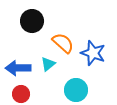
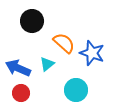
orange semicircle: moved 1 px right
blue star: moved 1 px left
cyan triangle: moved 1 px left
blue arrow: rotated 25 degrees clockwise
red circle: moved 1 px up
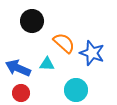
cyan triangle: rotated 42 degrees clockwise
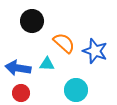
blue star: moved 3 px right, 2 px up
blue arrow: rotated 15 degrees counterclockwise
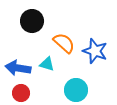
cyan triangle: rotated 14 degrees clockwise
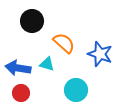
blue star: moved 5 px right, 3 px down
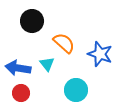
cyan triangle: rotated 35 degrees clockwise
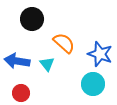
black circle: moved 2 px up
blue arrow: moved 1 px left, 7 px up
cyan circle: moved 17 px right, 6 px up
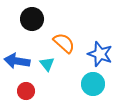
red circle: moved 5 px right, 2 px up
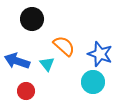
orange semicircle: moved 3 px down
blue arrow: rotated 10 degrees clockwise
cyan circle: moved 2 px up
